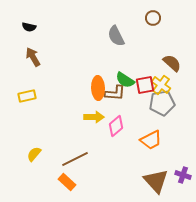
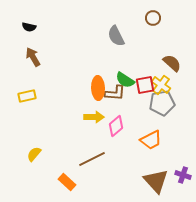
brown line: moved 17 px right
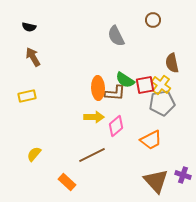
brown circle: moved 2 px down
brown semicircle: rotated 144 degrees counterclockwise
brown line: moved 4 px up
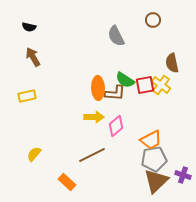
gray pentagon: moved 8 px left, 56 px down
brown triangle: rotated 28 degrees clockwise
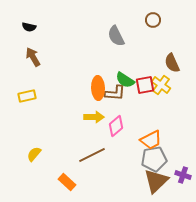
brown semicircle: rotated 12 degrees counterclockwise
